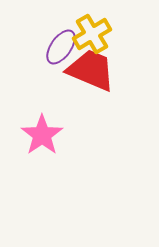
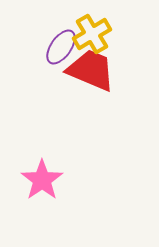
pink star: moved 45 px down
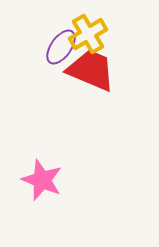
yellow cross: moved 4 px left
pink star: rotated 15 degrees counterclockwise
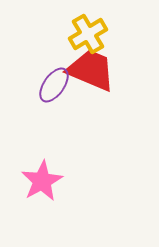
purple ellipse: moved 7 px left, 38 px down
pink star: moved 1 px down; rotated 21 degrees clockwise
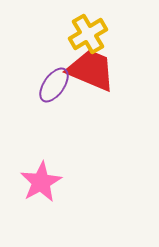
pink star: moved 1 px left, 1 px down
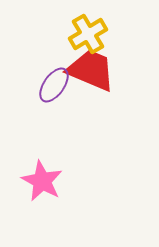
pink star: moved 1 px right, 1 px up; rotated 15 degrees counterclockwise
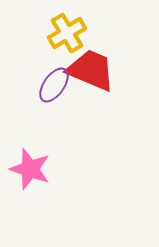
yellow cross: moved 21 px left, 1 px up
pink star: moved 12 px left, 12 px up; rotated 9 degrees counterclockwise
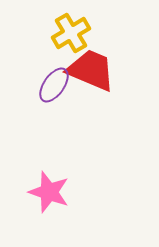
yellow cross: moved 4 px right
pink star: moved 19 px right, 23 px down
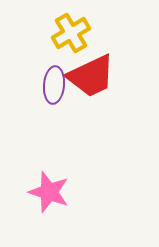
red trapezoid: moved 6 px down; rotated 132 degrees clockwise
purple ellipse: rotated 30 degrees counterclockwise
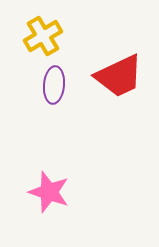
yellow cross: moved 28 px left, 3 px down
red trapezoid: moved 28 px right
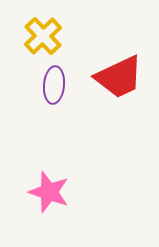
yellow cross: rotated 12 degrees counterclockwise
red trapezoid: moved 1 px down
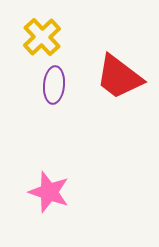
yellow cross: moved 1 px left, 1 px down
red trapezoid: rotated 62 degrees clockwise
